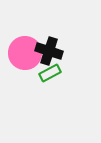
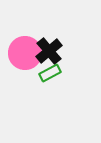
black cross: rotated 32 degrees clockwise
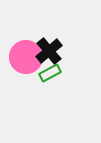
pink circle: moved 1 px right, 4 px down
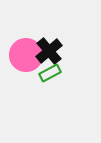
pink circle: moved 2 px up
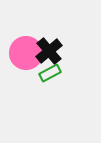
pink circle: moved 2 px up
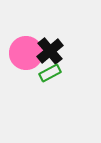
black cross: moved 1 px right
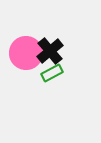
green rectangle: moved 2 px right
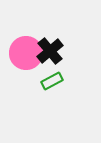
green rectangle: moved 8 px down
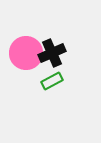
black cross: moved 2 px right, 2 px down; rotated 16 degrees clockwise
